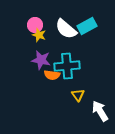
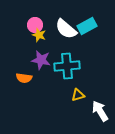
orange semicircle: moved 28 px left, 3 px down
yellow triangle: rotated 48 degrees clockwise
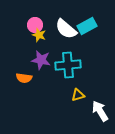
cyan cross: moved 1 px right, 1 px up
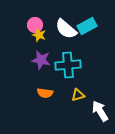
orange semicircle: moved 21 px right, 15 px down
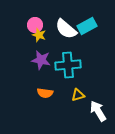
white arrow: moved 2 px left
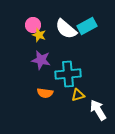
pink circle: moved 2 px left
cyan cross: moved 9 px down
white arrow: moved 1 px up
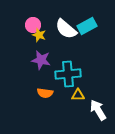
yellow triangle: rotated 16 degrees clockwise
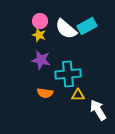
pink circle: moved 7 px right, 4 px up
